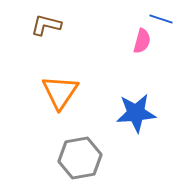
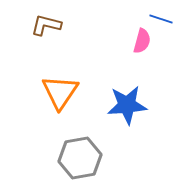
blue star: moved 9 px left, 8 px up
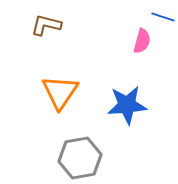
blue line: moved 2 px right, 2 px up
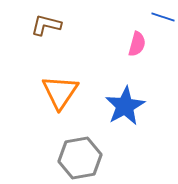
pink semicircle: moved 5 px left, 3 px down
blue star: moved 2 px left, 1 px down; rotated 24 degrees counterclockwise
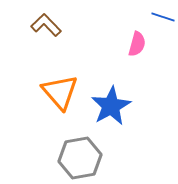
brown L-shape: rotated 32 degrees clockwise
orange triangle: rotated 15 degrees counterclockwise
blue star: moved 14 px left
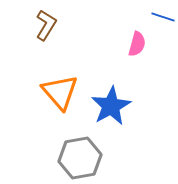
brown L-shape: rotated 76 degrees clockwise
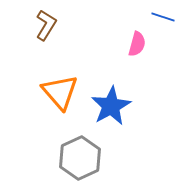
gray hexagon: rotated 15 degrees counterclockwise
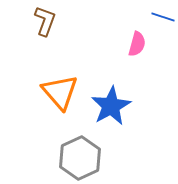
brown L-shape: moved 1 px left, 4 px up; rotated 12 degrees counterclockwise
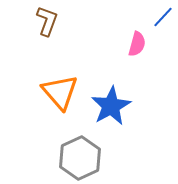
blue line: rotated 65 degrees counterclockwise
brown L-shape: moved 2 px right
